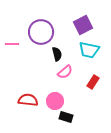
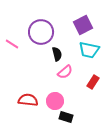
pink line: rotated 32 degrees clockwise
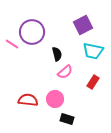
purple circle: moved 9 px left
cyan trapezoid: moved 4 px right, 1 px down
pink circle: moved 2 px up
black rectangle: moved 1 px right, 2 px down
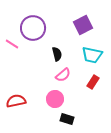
purple circle: moved 1 px right, 4 px up
cyan trapezoid: moved 1 px left, 4 px down
pink semicircle: moved 2 px left, 3 px down
red semicircle: moved 12 px left, 1 px down; rotated 18 degrees counterclockwise
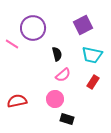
red semicircle: moved 1 px right
